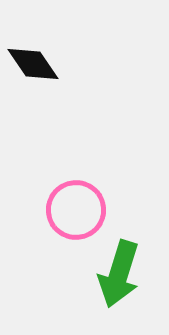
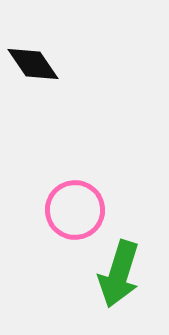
pink circle: moved 1 px left
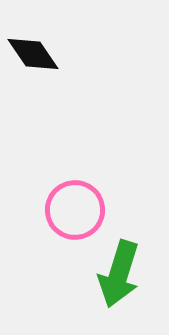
black diamond: moved 10 px up
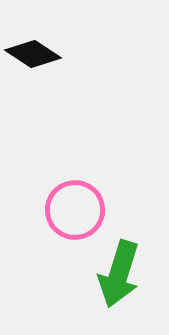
black diamond: rotated 22 degrees counterclockwise
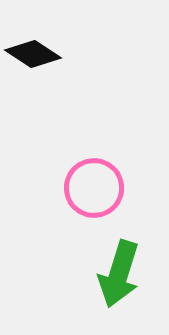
pink circle: moved 19 px right, 22 px up
